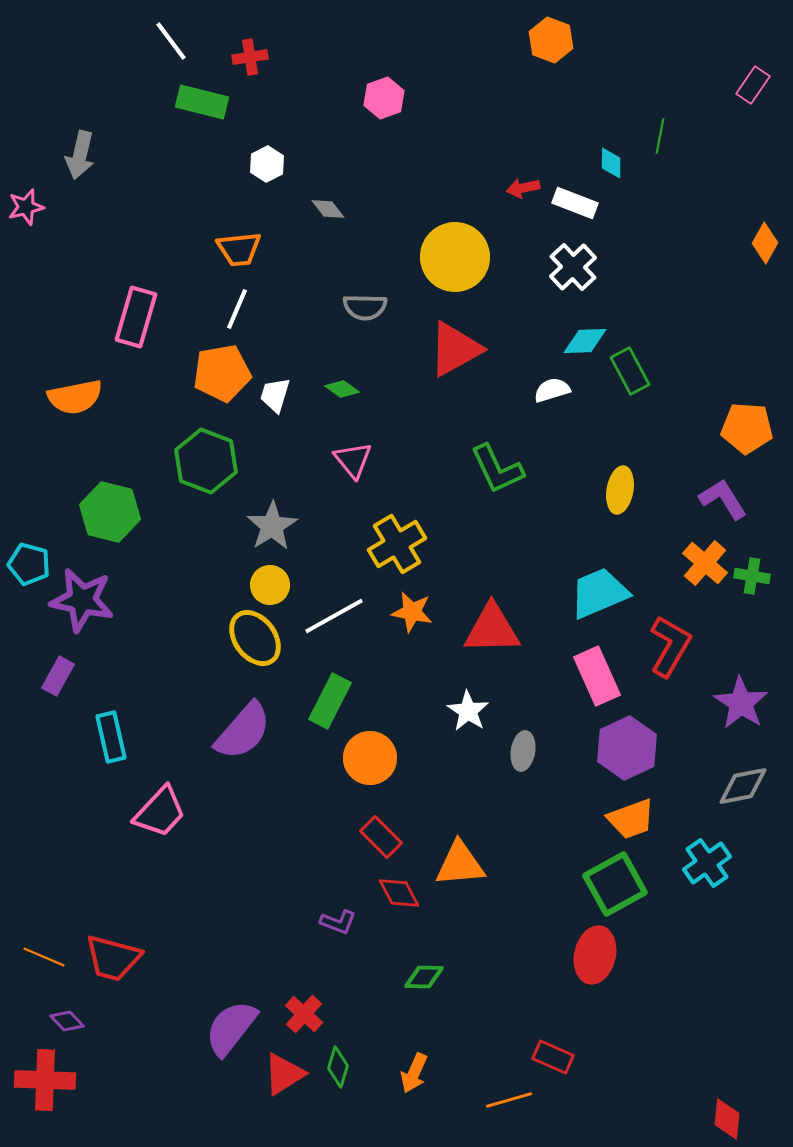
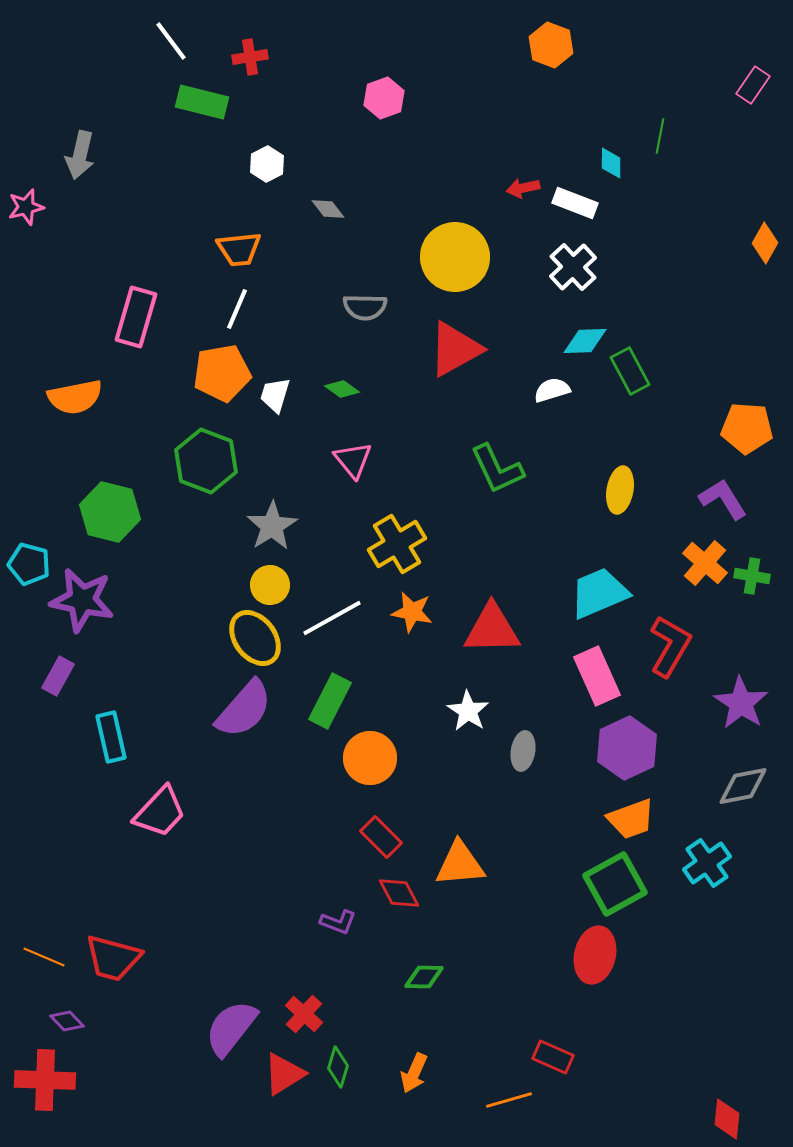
orange hexagon at (551, 40): moved 5 px down
white line at (334, 616): moved 2 px left, 2 px down
purple semicircle at (243, 731): moved 1 px right, 22 px up
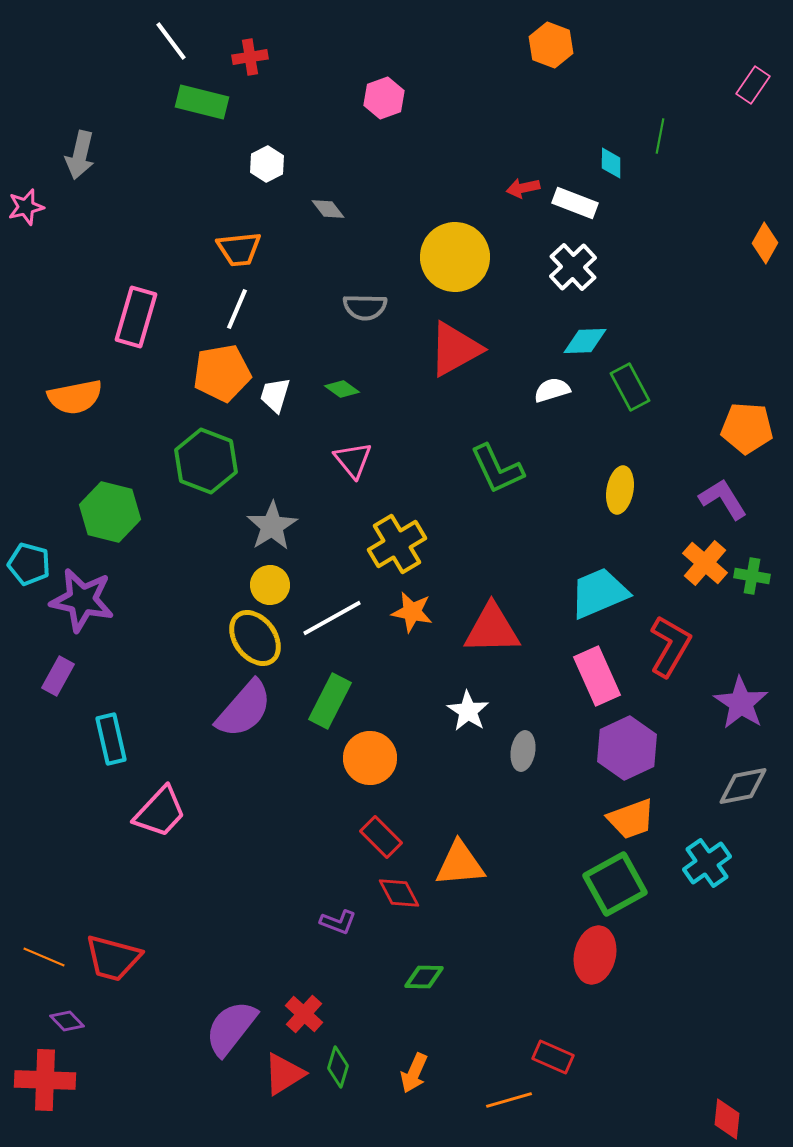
green rectangle at (630, 371): moved 16 px down
cyan rectangle at (111, 737): moved 2 px down
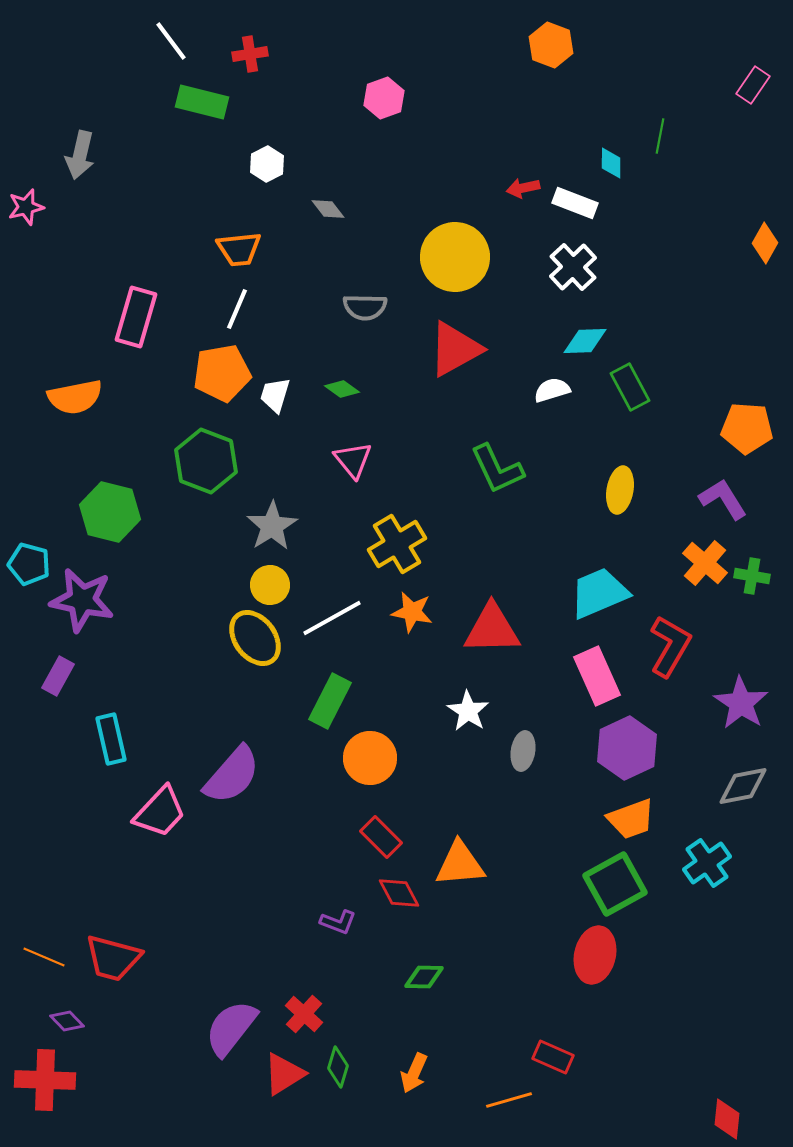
red cross at (250, 57): moved 3 px up
purple semicircle at (244, 709): moved 12 px left, 66 px down
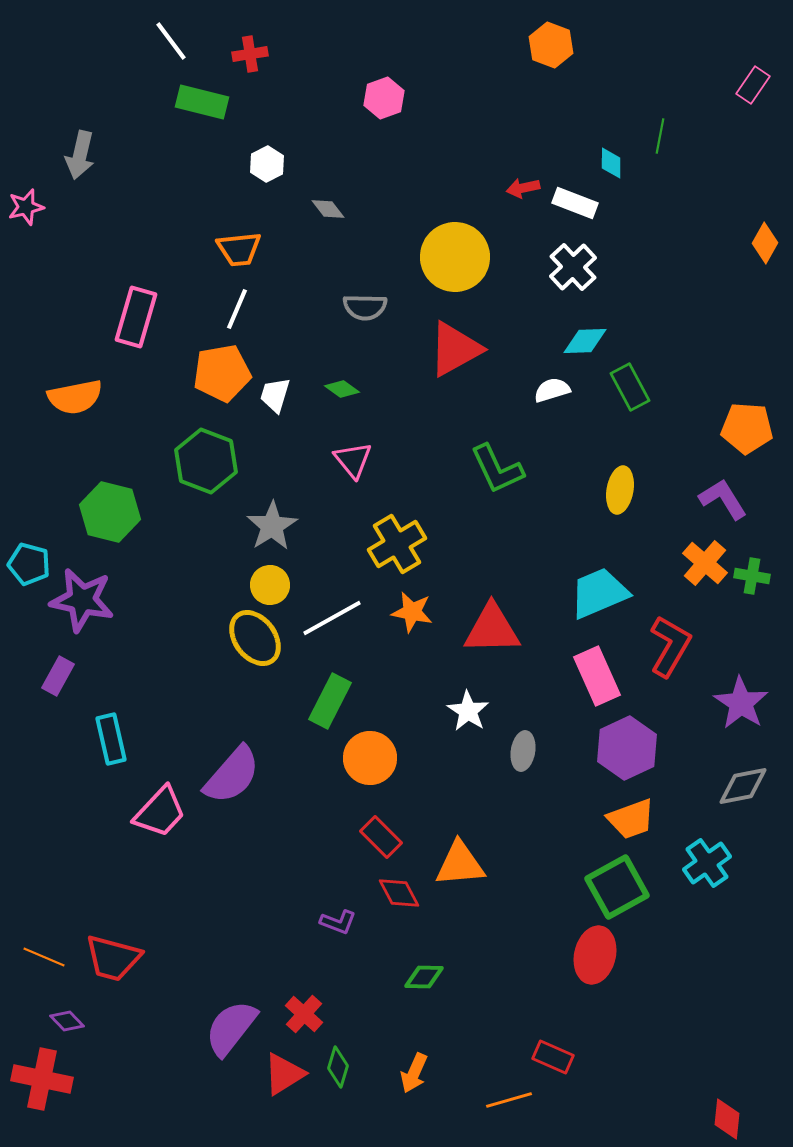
green square at (615, 884): moved 2 px right, 3 px down
red cross at (45, 1080): moved 3 px left, 1 px up; rotated 10 degrees clockwise
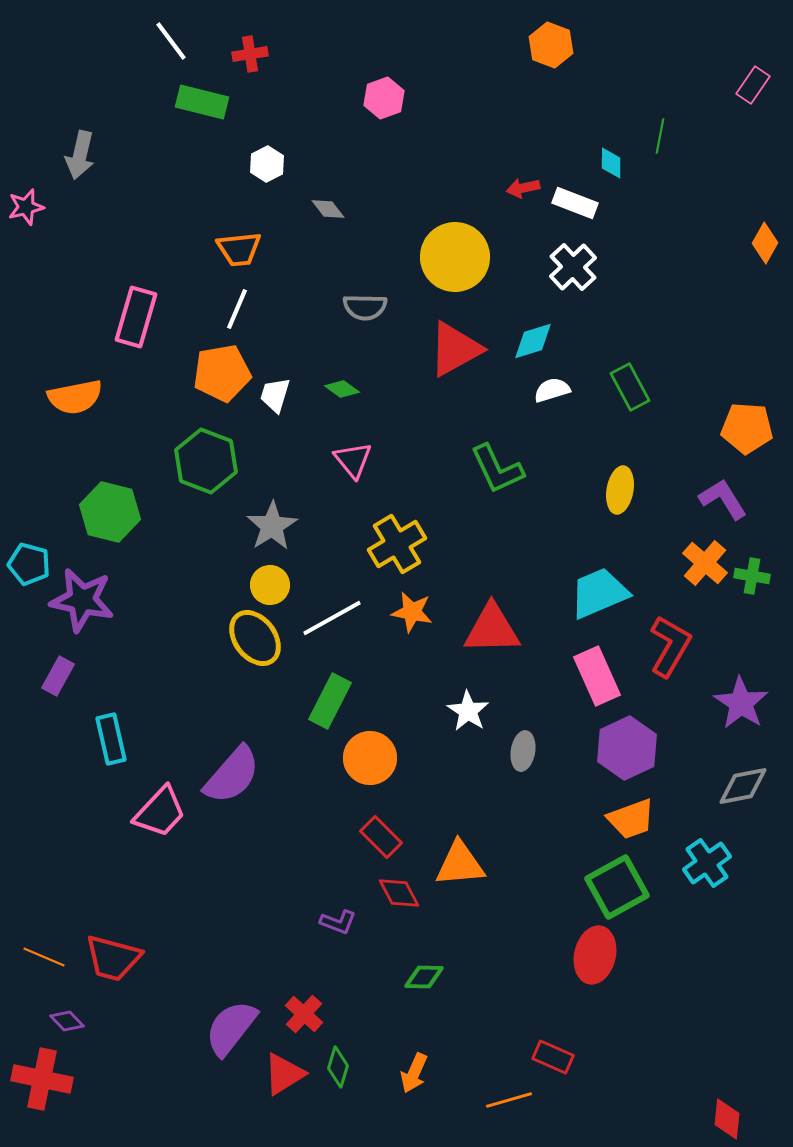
cyan diamond at (585, 341): moved 52 px left; rotated 15 degrees counterclockwise
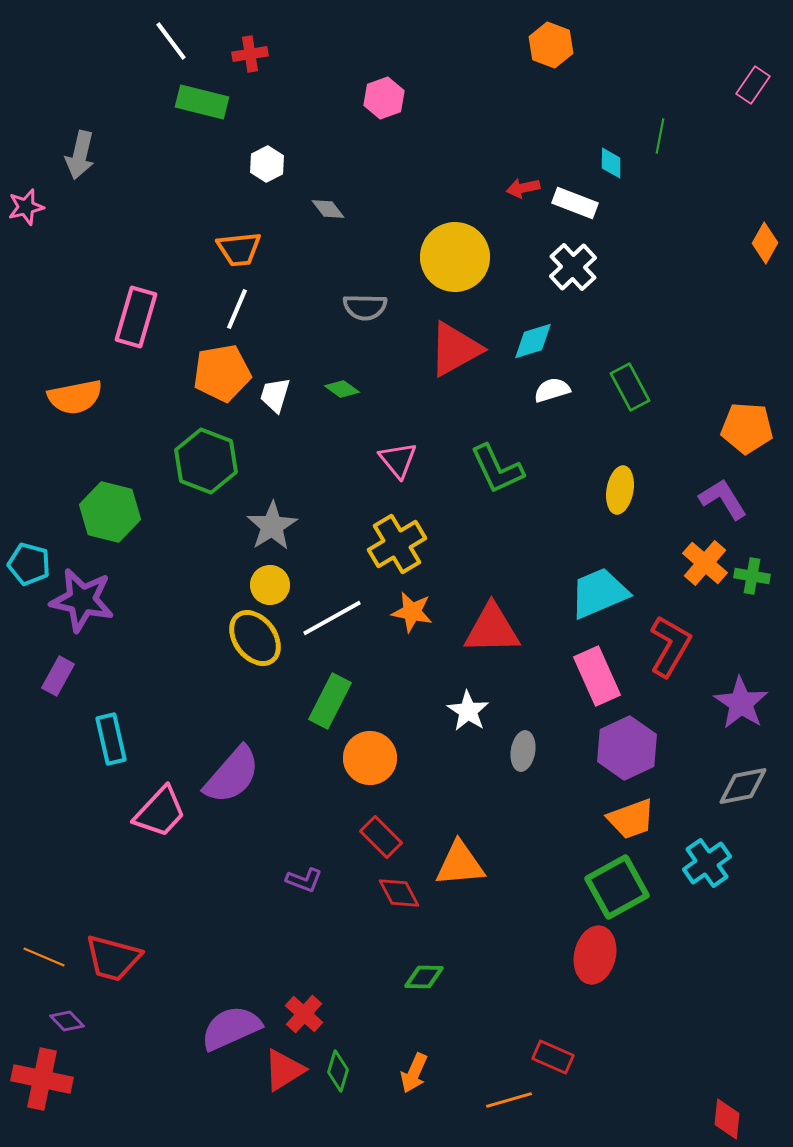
pink triangle at (353, 460): moved 45 px right
purple L-shape at (338, 922): moved 34 px left, 42 px up
purple semicircle at (231, 1028): rotated 28 degrees clockwise
green diamond at (338, 1067): moved 4 px down
red triangle at (284, 1074): moved 4 px up
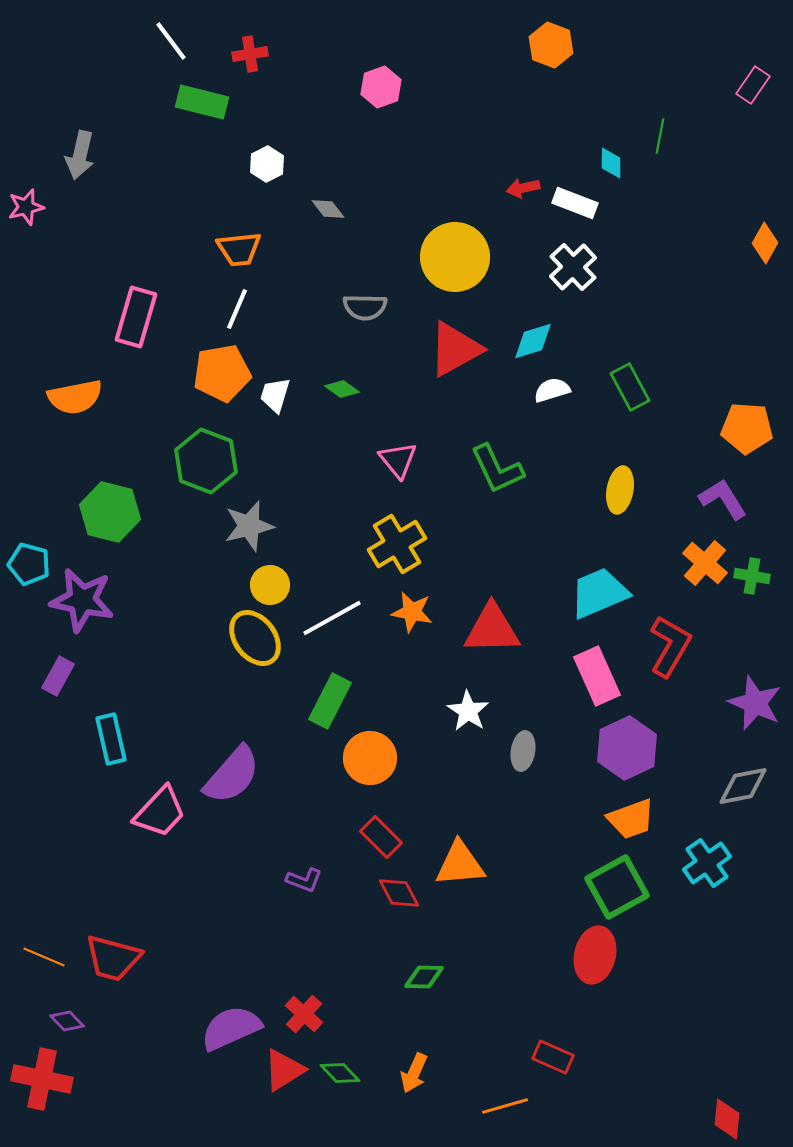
pink hexagon at (384, 98): moved 3 px left, 11 px up
gray star at (272, 526): moved 23 px left; rotated 18 degrees clockwise
purple star at (741, 703): moved 14 px right; rotated 10 degrees counterclockwise
green diamond at (338, 1071): moved 2 px right, 2 px down; rotated 60 degrees counterclockwise
orange line at (509, 1100): moved 4 px left, 6 px down
